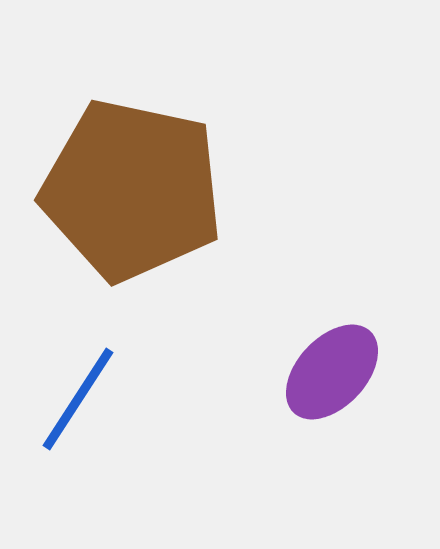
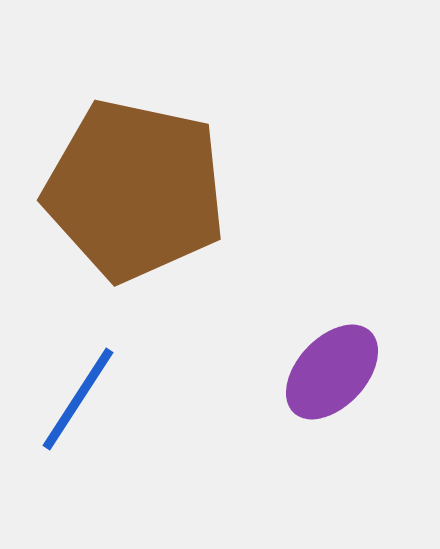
brown pentagon: moved 3 px right
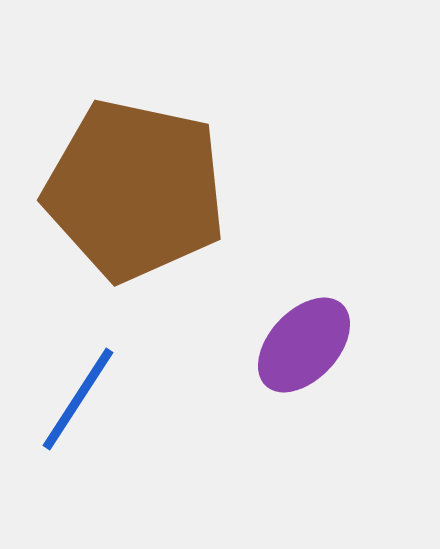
purple ellipse: moved 28 px left, 27 px up
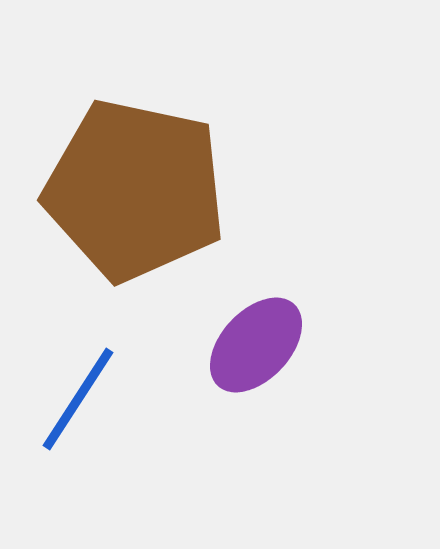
purple ellipse: moved 48 px left
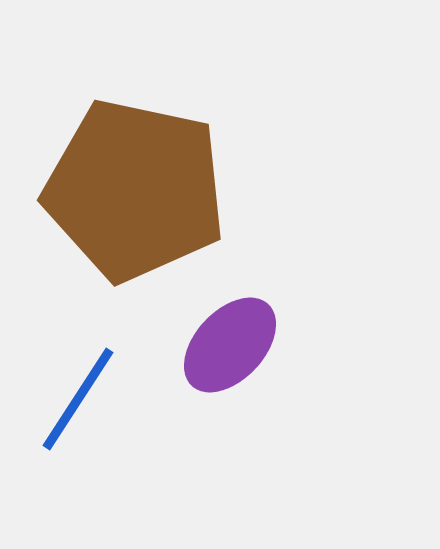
purple ellipse: moved 26 px left
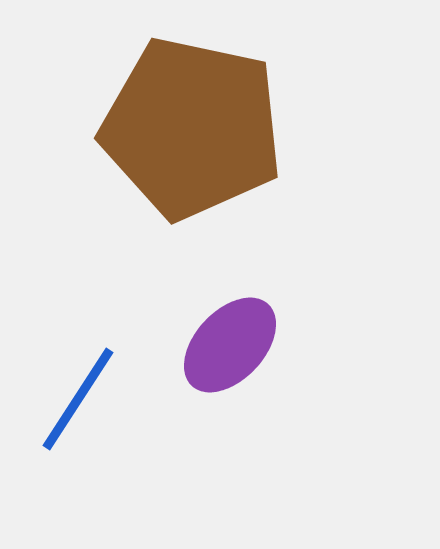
brown pentagon: moved 57 px right, 62 px up
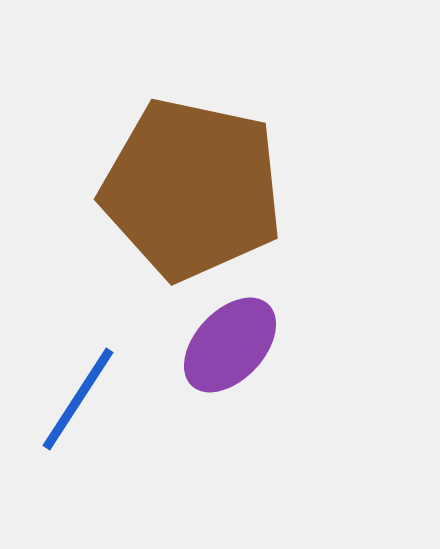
brown pentagon: moved 61 px down
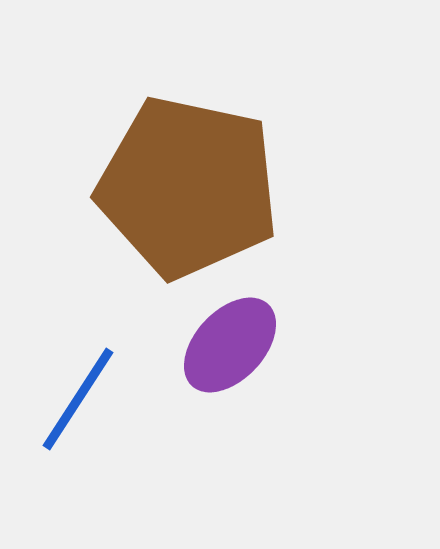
brown pentagon: moved 4 px left, 2 px up
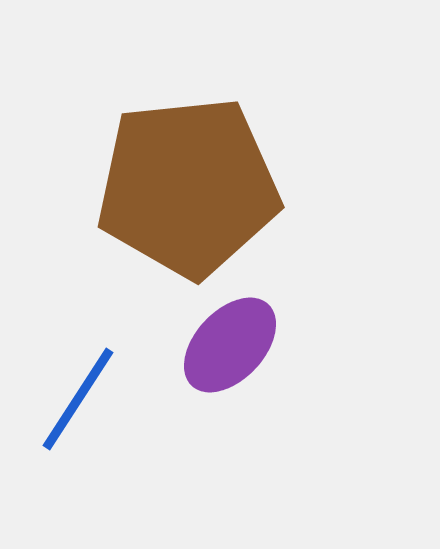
brown pentagon: rotated 18 degrees counterclockwise
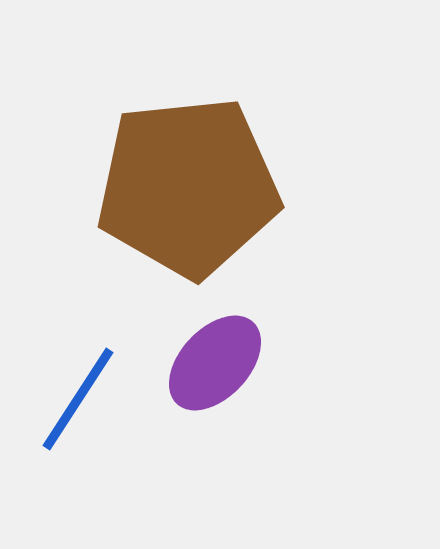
purple ellipse: moved 15 px left, 18 px down
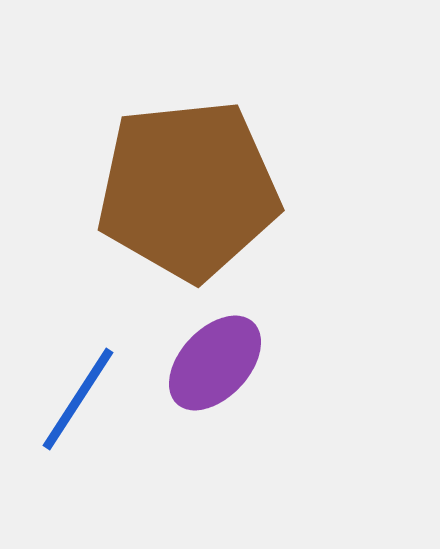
brown pentagon: moved 3 px down
